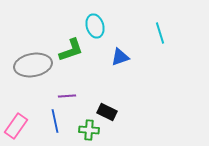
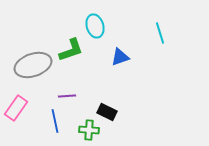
gray ellipse: rotated 9 degrees counterclockwise
pink rectangle: moved 18 px up
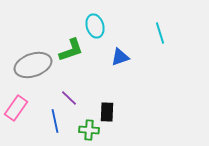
purple line: moved 2 px right, 2 px down; rotated 48 degrees clockwise
black rectangle: rotated 66 degrees clockwise
